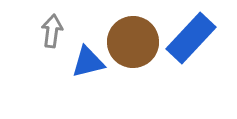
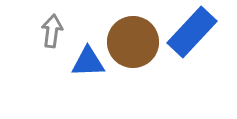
blue rectangle: moved 1 px right, 6 px up
blue triangle: rotated 12 degrees clockwise
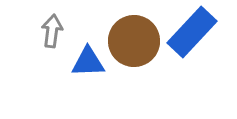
brown circle: moved 1 px right, 1 px up
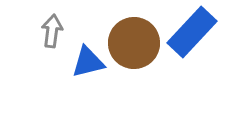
brown circle: moved 2 px down
blue triangle: rotated 12 degrees counterclockwise
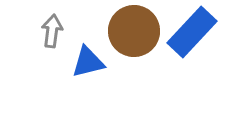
brown circle: moved 12 px up
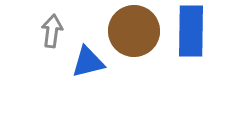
blue rectangle: moved 1 px left, 1 px up; rotated 42 degrees counterclockwise
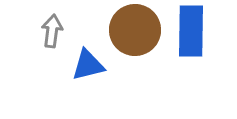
brown circle: moved 1 px right, 1 px up
blue triangle: moved 3 px down
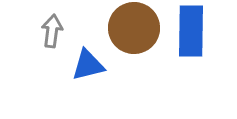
brown circle: moved 1 px left, 2 px up
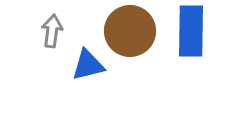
brown circle: moved 4 px left, 3 px down
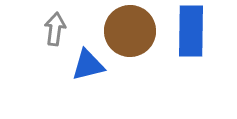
gray arrow: moved 3 px right, 2 px up
